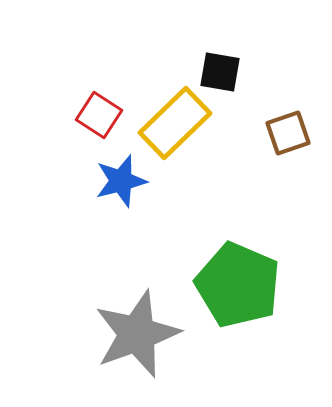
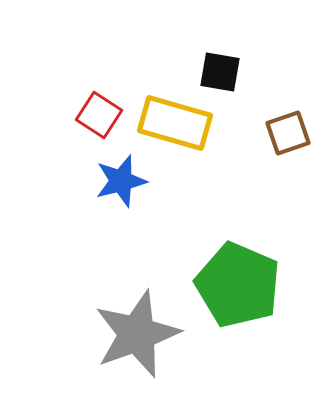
yellow rectangle: rotated 60 degrees clockwise
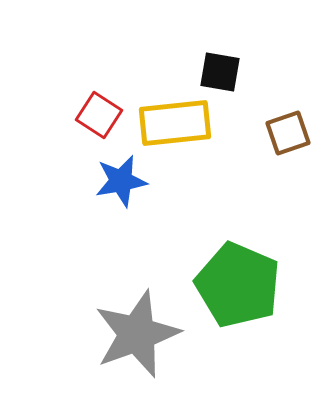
yellow rectangle: rotated 22 degrees counterclockwise
blue star: rotated 4 degrees clockwise
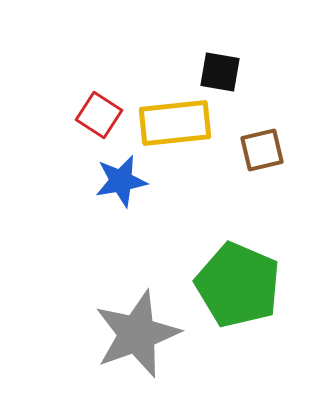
brown square: moved 26 px left, 17 px down; rotated 6 degrees clockwise
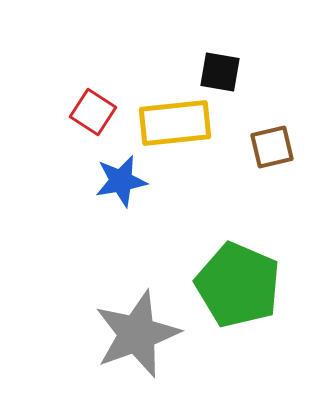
red square: moved 6 px left, 3 px up
brown square: moved 10 px right, 3 px up
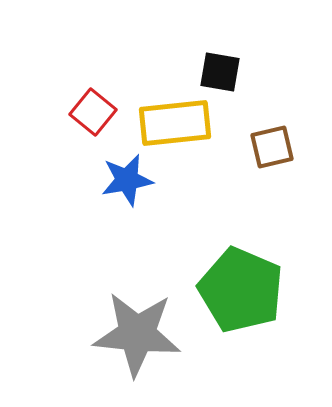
red square: rotated 6 degrees clockwise
blue star: moved 6 px right, 1 px up
green pentagon: moved 3 px right, 5 px down
gray star: rotated 26 degrees clockwise
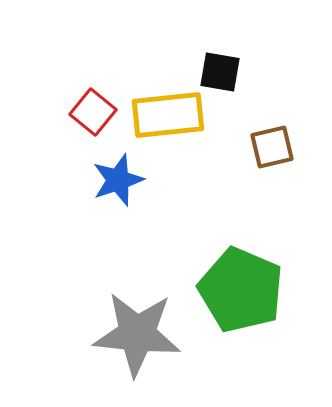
yellow rectangle: moved 7 px left, 8 px up
blue star: moved 9 px left; rotated 8 degrees counterclockwise
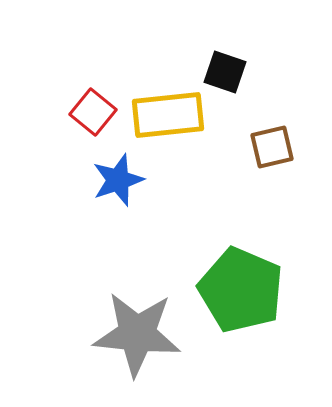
black square: moved 5 px right; rotated 9 degrees clockwise
